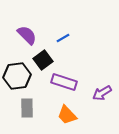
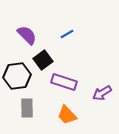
blue line: moved 4 px right, 4 px up
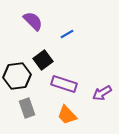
purple semicircle: moved 6 px right, 14 px up
purple rectangle: moved 2 px down
gray rectangle: rotated 18 degrees counterclockwise
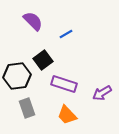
blue line: moved 1 px left
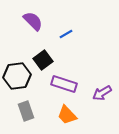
gray rectangle: moved 1 px left, 3 px down
